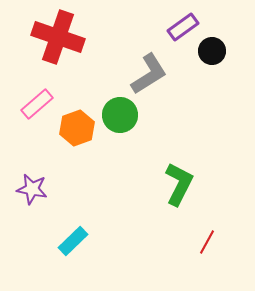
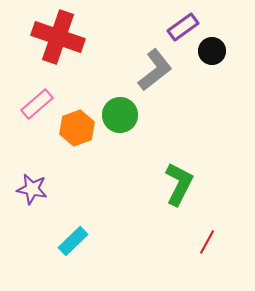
gray L-shape: moved 6 px right, 4 px up; rotated 6 degrees counterclockwise
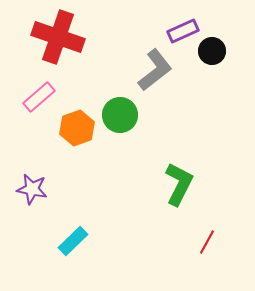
purple rectangle: moved 4 px down; rotated 12 degrees clockwise
pink rectangle: moved 2 px right, 7 px up
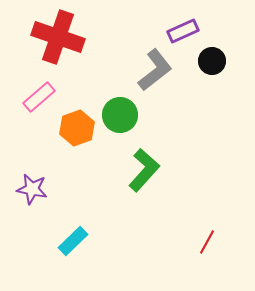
black circle: moved 10 px down
green L-shape: moved 35 px left, 14 px up; rotated 15 degrees clockwise
